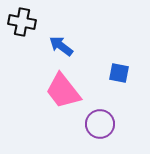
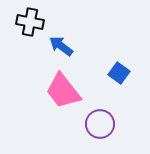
black cross: moved 8 px right
blue square: rotated 25 degrees clockwise
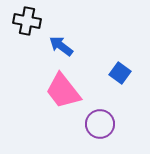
black cross: moved 3 px left, 1 px up
blue square: moved 1 px right
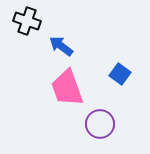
black cross: rotated 8 degrees clockwise
blue square: moved 1 px down
pink trapezoid: moved 4 px right, 3 px up; rotated 18 degrees clockwise
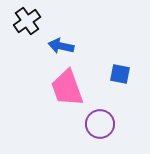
black cross: rotated 36 degrees clockwise
blue arrow: rotated 25 degrees counterclockwise
blue square: rotated 25 degrees counterclockwise
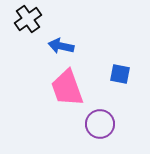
black cross: moved 1 px right, 2 px up
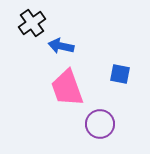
black cross: moved 4 px right, 4 px down
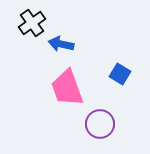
blue arrow: moved 2 px up
blue square: rotated 20 degrees clockwise
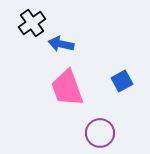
blue square: moved 2 px right, 7 px down; rotated 30 degrees clockwise
purple circle: moved 9 px down
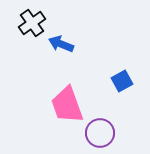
blue arrow: rotated 10 degrees clockwise
pink trapezoid: moved 17 px down
